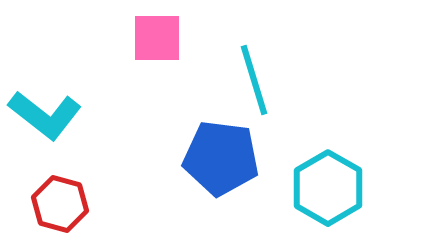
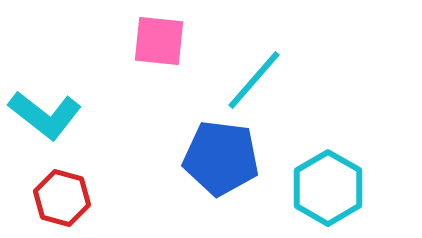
pink square: moved 2 px right, 3 px down; rotated 6 degrees clockwise
cyan line: rotated 58 degrees clockwise
red hexagon: moved 2 px right, 6 px up
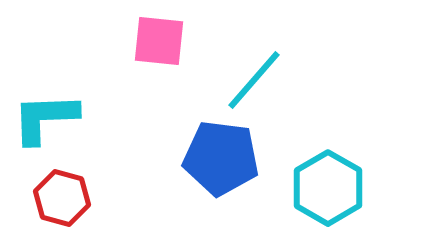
cyan L-shape: moved 3 px down; rotated 140 degrees clockwise
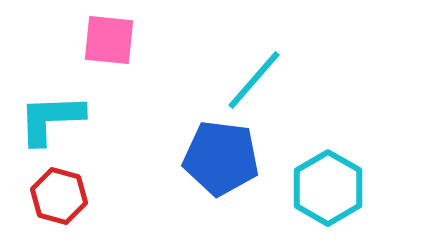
pink square: moved 50 px left, 1 px up
cyan L-shape: moved 6 px right, 1 px down
red hexagon: moved 3 px left, 2 px up
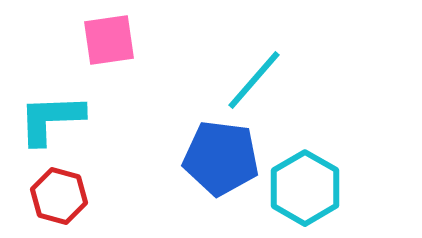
pink square: rotated 14 degrees counterclockwise
cyan hexagon: moved 23 px left
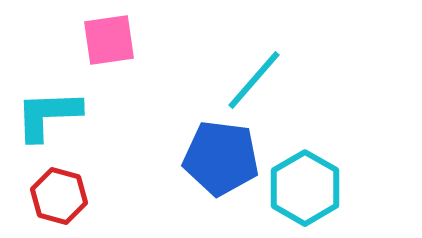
cyan L-shape: moved 3 px left, 4 px up
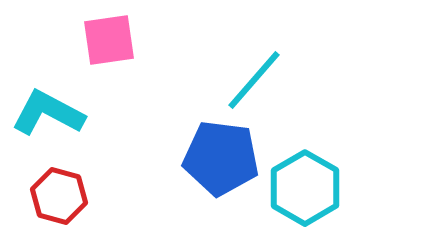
cyan L-shape: moved 2 px up; rotated 30 degrees clockwise
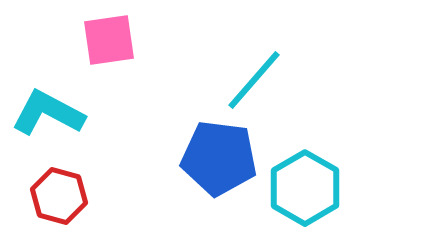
blue pentagon: moved 2 px left
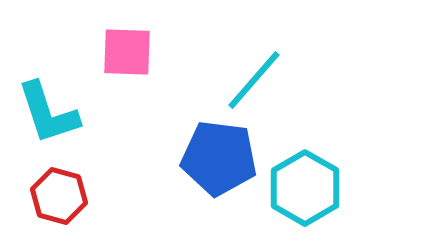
pink square: moved 18 px right, 12 px down; rotated 10 degrees clockwise
cyan L-shape: rotated 136 degrees counterclockwise
